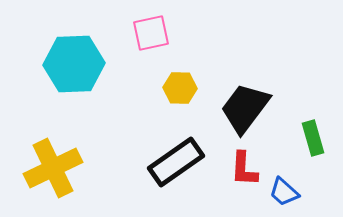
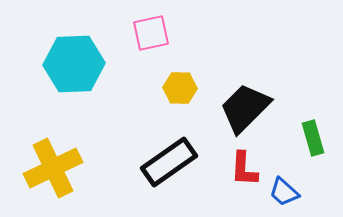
black trapezoid: rotated 8 degrees clockwise
black rectangle: moved 7 px left
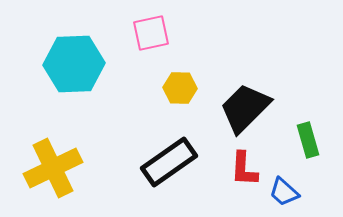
green rectangle: moved 5 px left, 2 px down
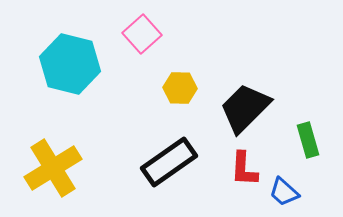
pink square: moved 9 px left, 1 px down; rotated 30 degrees counterclockwise
cyan hexagon: moved 4 px left; rotated 16 degrees clockwise
yellow cross: rotated 6 degrees counterclockwise
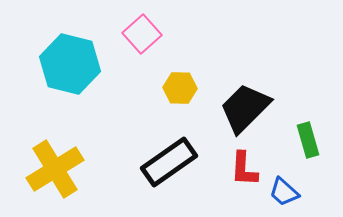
yellow cross: moved 2 px right, 1 px down
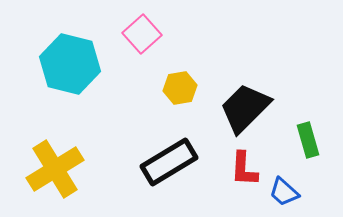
yellow hexagon: rotated 12 degrees counterclockwise
black rectangle: rotated 4 degrees clockwise
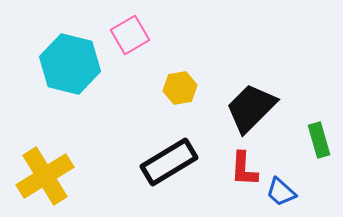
pink square: moved 12 px left, 1 px down; rotated 12 degrees clockwise
black trapezoid: moved 6 px right
green rectangle: moved 11 px right
yellow cross: moved 10 px left, 7 px down
blue trapezoid: moved 3 px left
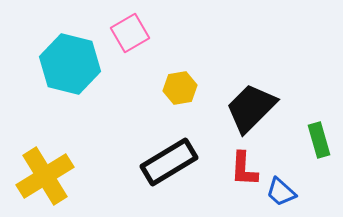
pink square: moved 2 px up
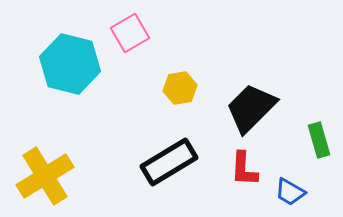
blue trapezoid: moved 9 px right; rotated 12 degrees counterclockwise
